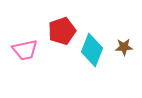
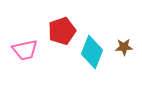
cyan diamond: moved 2 px down
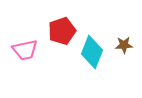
brown star: moved 2 px up
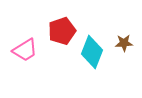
brown star: moved 2 px up
pink trapezoid: rotated 20 degrees counterclockwise
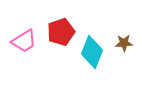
red pentagon: moved 1 px left, 1 px down
pink trapezoid: moved 1 px left, 9 px up
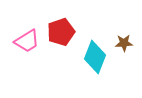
pink trapezoid: moved 3 px right
cyan diamond: moved 3 px right, 5 px down
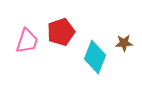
pink trapezoid: rotated 40 degrees counterclockwise
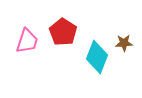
red pentagon: moved 2 px right; rotated 20 degrees counterclockwise
cyan diamond: moved 2 px right
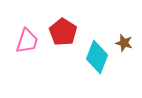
brown star: rotated 18 degrees clockwise
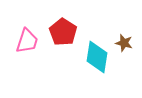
cyan diamond: rotated 12 degrees counterclockwise
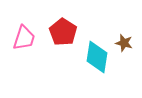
pink trapezoid: moved 3 px left, 3 px up
